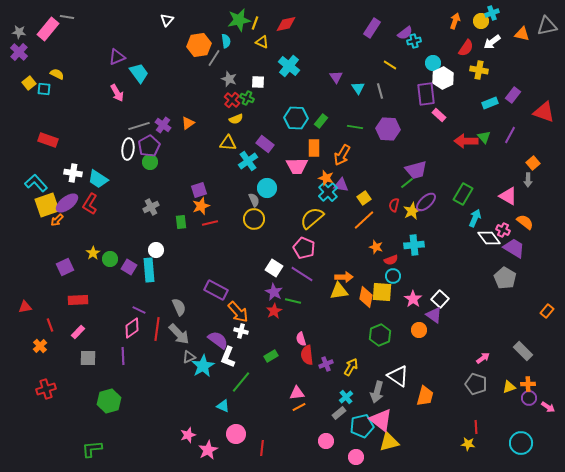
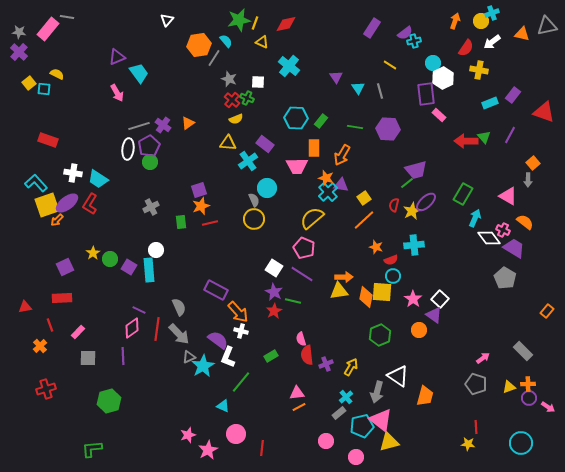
cyan semicircle at (226, 41): rotated 32 degrees counterclockwise
red rectangle at (78, 300): moved 16 px left, 2 px up
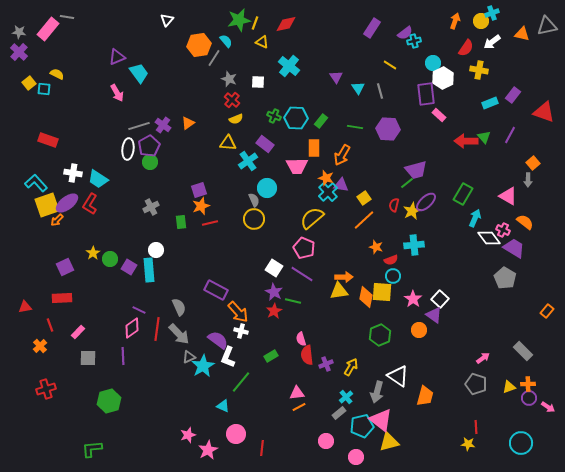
green cross at (247, 98): moved 27 px right, 18 px down
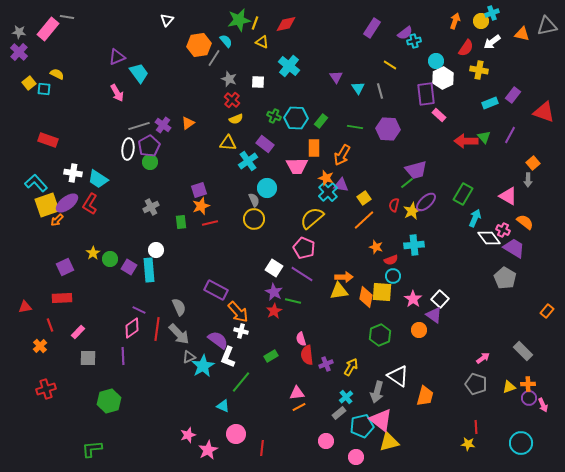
cyan circle at (433, 63): moved 3 px right, 2 px up
pink arrow at (548, 407): moved 5 px left, 2 px up; rotated 32 degrees clockwise
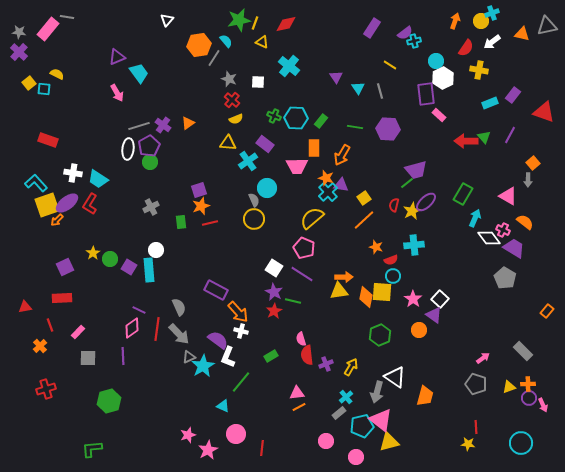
white triangle at (398, 376): moved 3 px left, 1 px down
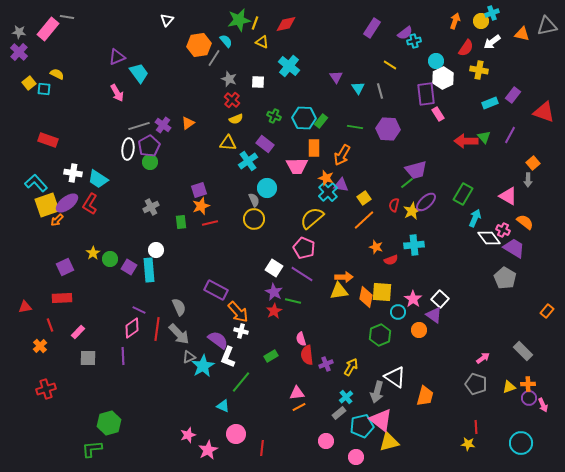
pink rectangle at (439, 115): moved 1 px left, 1 px up; rotated 16 degrees clockwise
cyan hexagon at (296, 118): moved 8 px right
cyan circle at (393, 276): moved 5 px right, 36 px down
green hexagon at (109, 401): moved 22 px down
